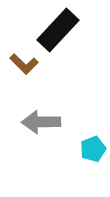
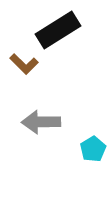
black rectangle: rotated 15 degrees clockwise
cyan pentagon: rotated 10 degrees counterclockwise
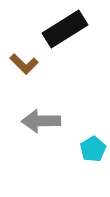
black rectangle: moved 7 px right, 1 px up
gray arrow: moved 1 px up
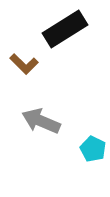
gray arrow: rotated 24 degrees clockwise
cyan pentagon: rotated 15 degrees counterclockwise
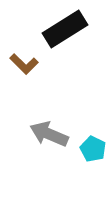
gray arrow: moved 8 px right, 13 px down
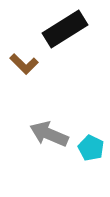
cyan pentagon: moved 2 px left, 1 px up
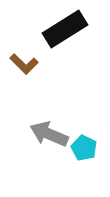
cyan pentagon: moved 7 px left
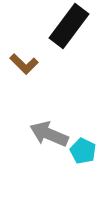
black rectangle: moved 4 px right, 3 px up; rotated 21 degrees counterclockwise
cyan pentagon: moved 1 px left, 3 px down
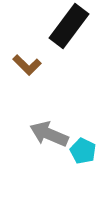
brown L-shape: moved 3 px right, 1 px down
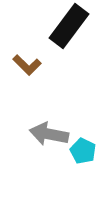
gray arrow: rotated 12 degrees counterclockwise
